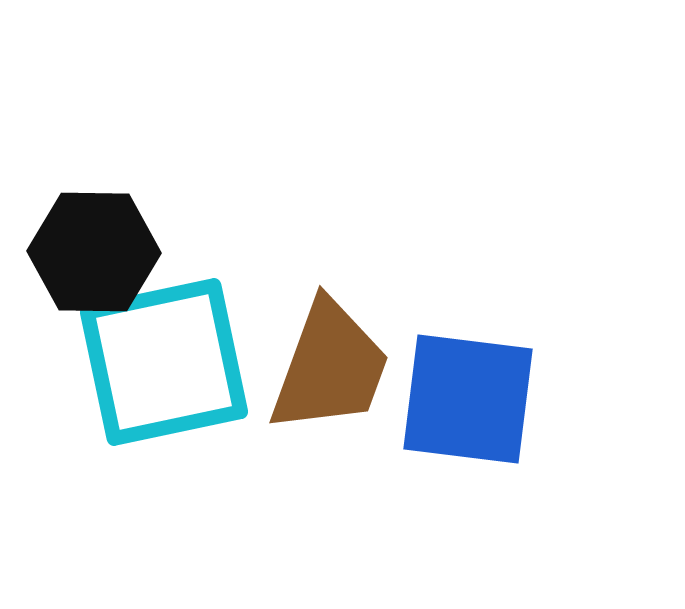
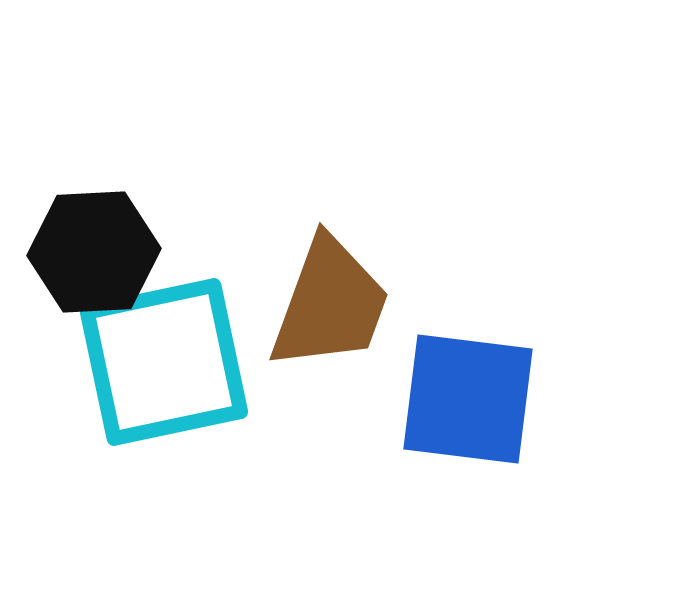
black hexagon: rotated 4 degrees counterclockwise
brown trapezoid: moved 63 px up
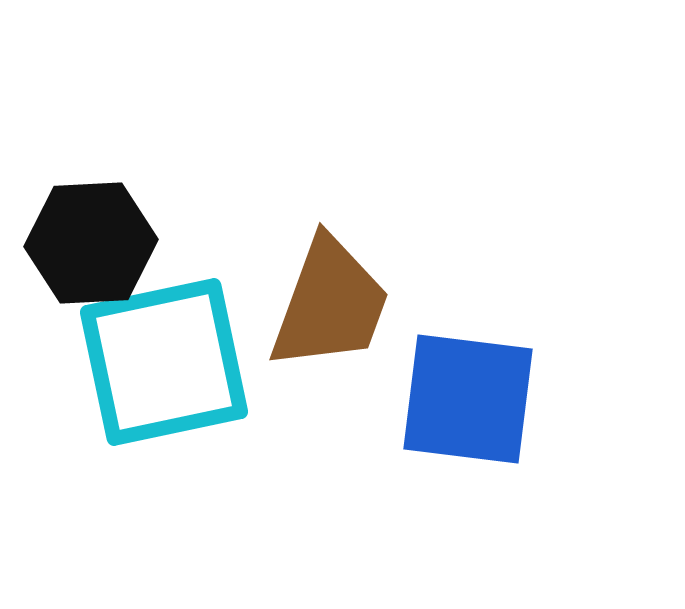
black hexagon: moved 3 px left, 9 px up
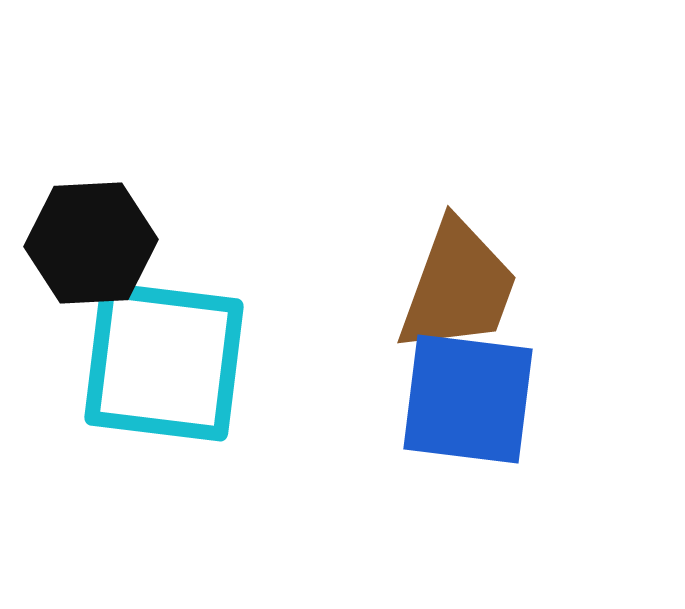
brown trapezoid: moved 128 px right, 17 px up
cyan square: rotated 19 degrees clockwise
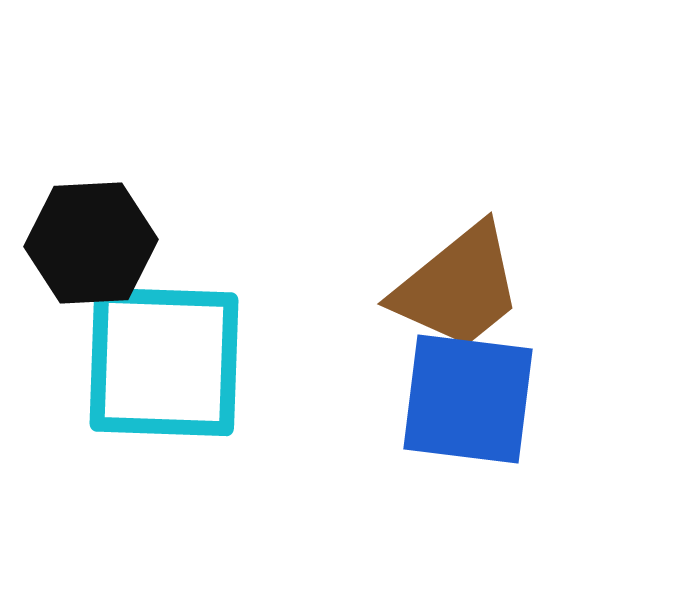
brown trapezoid: rotated 31 degrees clockwise
cyan square: rotated 5 degrees counterclockwise
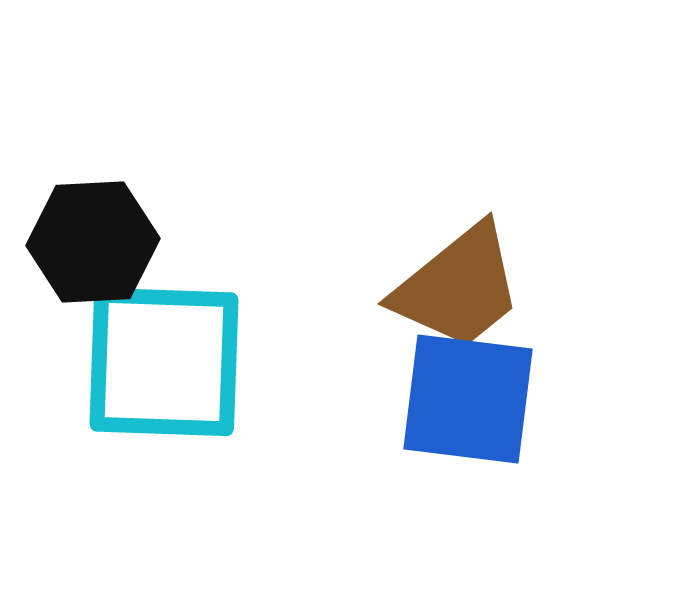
black hexagon: moved 2 px right, 1 px up
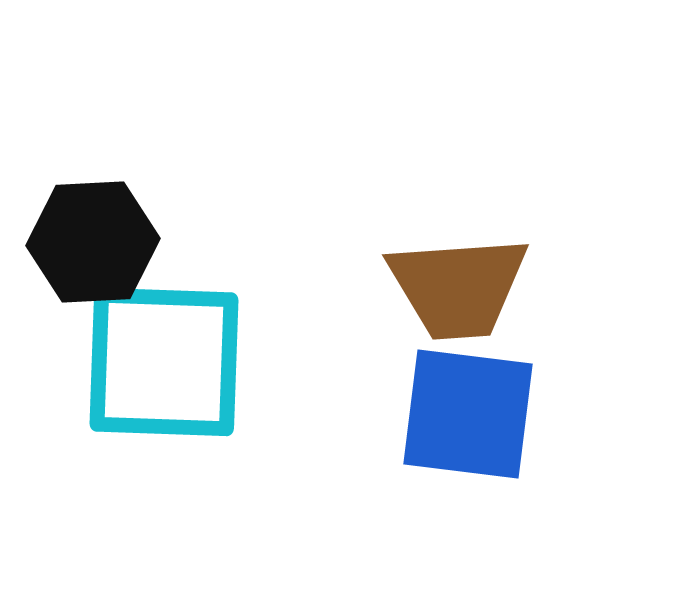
brown trapezoid: rotated 35 degrees clockwise
blue square: moved 15 px down
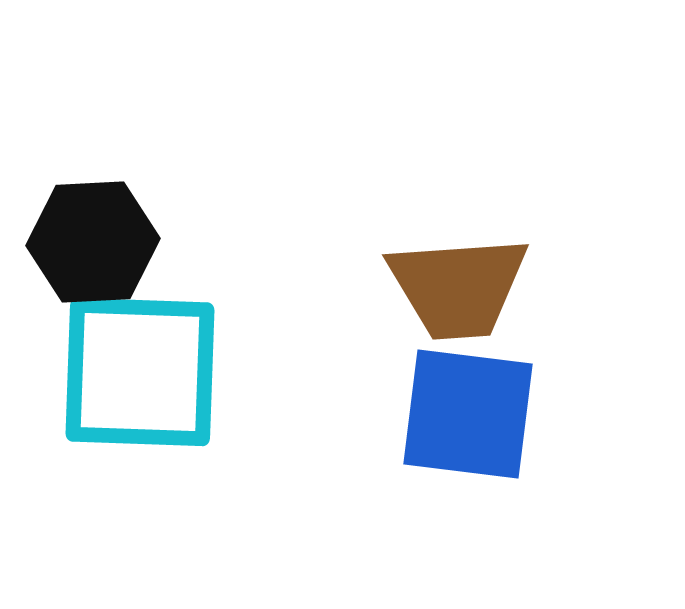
cyan square: moved 24 px left, 10 px down
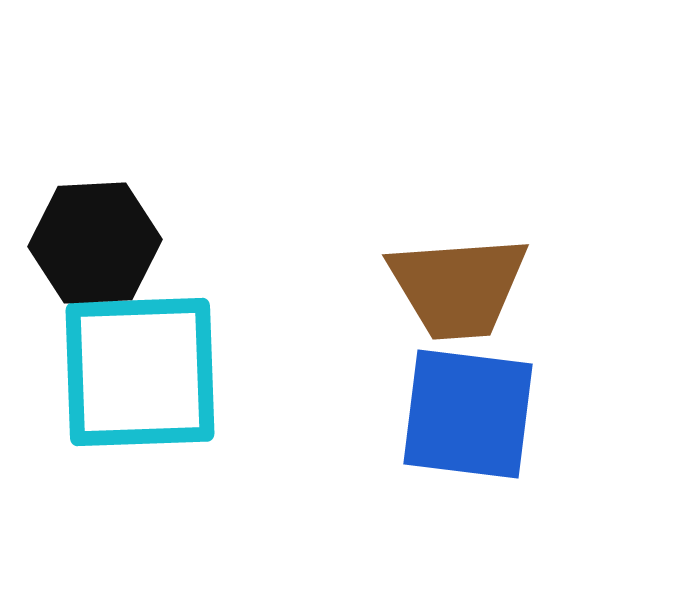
black hexagon: moved 2 px right, 1 px down
cyan square: rotated 4 degrees counterclockwise
